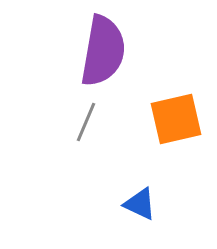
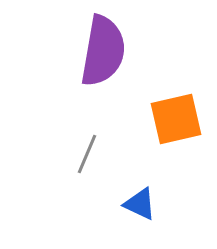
gray line: moved 1 px right, 32 px down
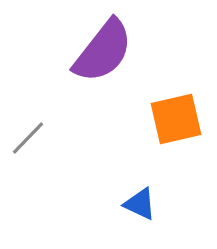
purple semicircle: rotated 28 degrees clockwise
gray line: moved 59 px left, 16 px up; rotated 21 degrees clockwise
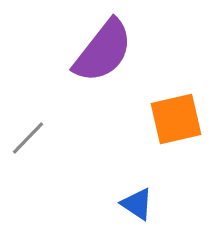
blue triangle: moved 3 px left; rotated 9 degrees clockwise
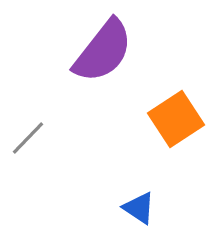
orange square: rotated 20 degrees counterclockwise
blue triangle: moved 2 px right, 4 px down
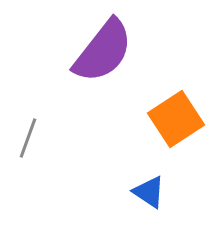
gray line: rotated 24 degrees counterclockwise
blue triangle: moved 10 px right, 16 px up
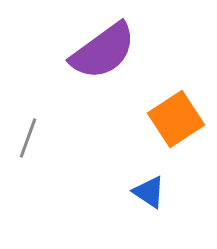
purple semicircle: rotated 16 degrees clockwise
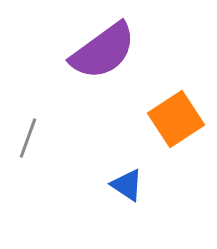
blue triangle: moved 22 px left, 7 px up
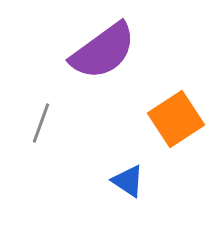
gray line: moved 13 px right, 15 px up
blue triangle: moved 1 px right, 4 px up
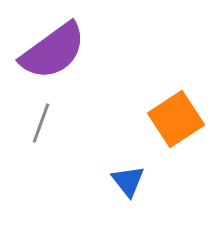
purple semicircle: moved 50 px left
blue triangle: rotated 18 degrees clockwise
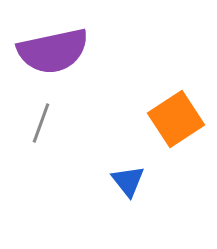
purple semicircle: rotated 24 degrees clockwise
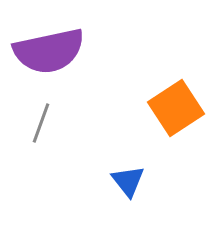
purple semicircle: moved 4 px left
orange square: moved 11 px up
